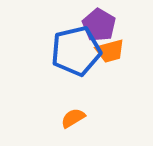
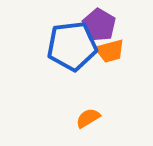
blue pentagon: moved 4 px left, 5 px up; rotated 6 degrees clockwise
orange semicircle: moved 15 px right
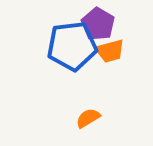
purple pentagon: moved 1 px left, 1 px up
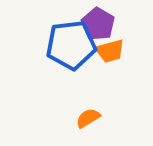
blue pentagon: moved 1 px left, 1 px up
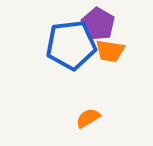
orange trapezoid: rotated 24 degrees clockwise
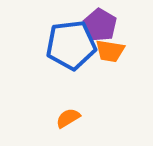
purple pentagon: moved 2 px right, 1 px down
orange semicircle: moved 20 px left
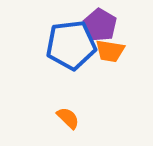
orange semicircle: rotated 75 degrees clockwise
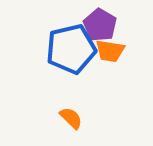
blue pentagon: moved 4 px down; rotated 6 degrees counterclockwise
orange semicircle: moved 3 px right
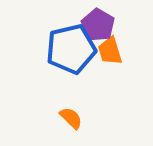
purple pentagon: moved 2 px left
orange trapezoid: rotated 64 degrees clockwise
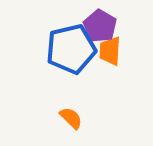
purple pentagon: moved 2 px right, 1 px down
orange trapezoid: rotated 20 degrees clockwise
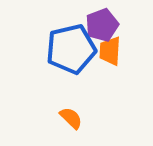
purple pentagon: moved 2 px right, 1 px up; rotated 20 degrees clockwise
